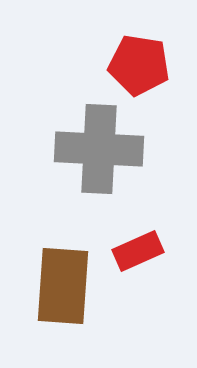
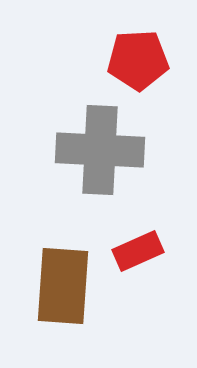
red pentagon: moved 1 px left, 5 px up; rotated 12 degrees counterclockwise
gray cross: moved 1 px right, 1 px down
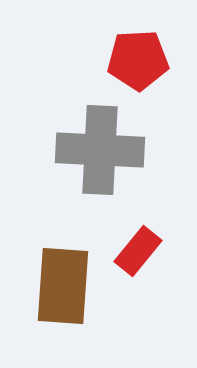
red rectangle: rotated 27 degrees counterclockwise
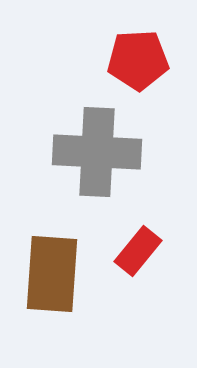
gray cross: moved 3 px left, 2 px down
brown rectangle: moved 11 px left, 12 px up
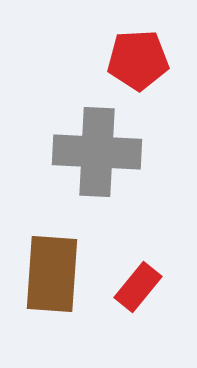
red rectangle: moved 36 px down
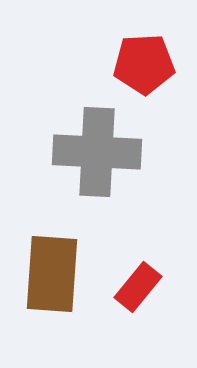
red pentagon: moved 6 px right, 4 px down
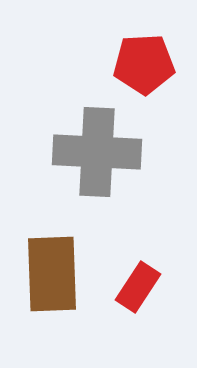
brown rectangle: rotated 6 degrees counterclockwise
red rectangle: rotated 6 degrees counterclockwise
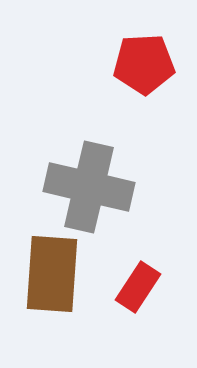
gray cross: moved 8 px left, 35 px down; rotated 10 degrees clockwise
brown rectangle: rotated 6 degrees clockwise
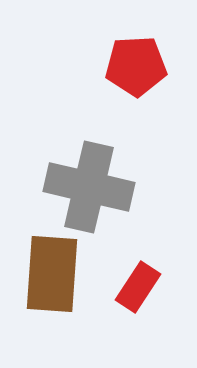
red pentagon: moved 8 px left, 2 px down
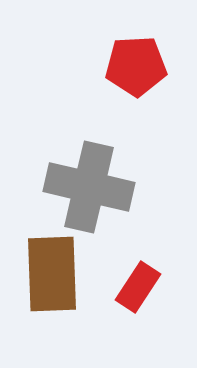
brown rectangle: rotated 6 degrees counterclockwise
